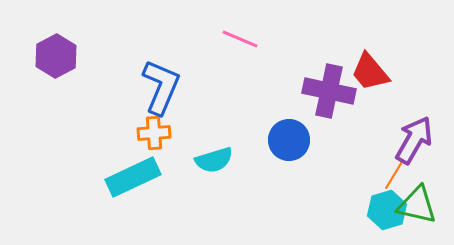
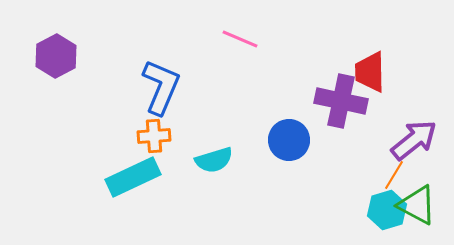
red trapezoid: rotated 39 degrees clockwise
purple cross: moved 12 px right, 10 px down
orange cross: moved 3 px down
purple arrow: rotated 21 degrees clockwise
green triangle: rotated 15 degrees clockwise
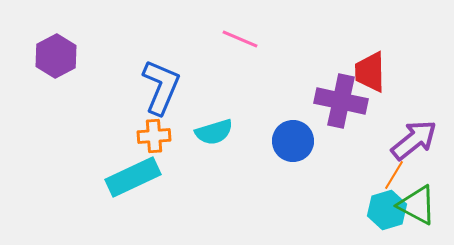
blue circle: moved 4 px right, 1 px down
cyan semicircle: moved 28 px up
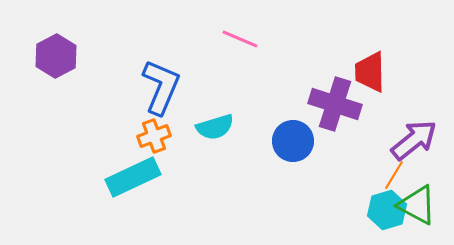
purple cross: moved 6 px left, 3 px down; rotated 6 degrees clockwise
cyan semicircle: moved 1 px right, 5 px up
orange cross: rotated 16 degrees counterclockwise
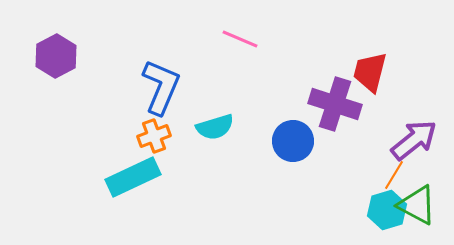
red trapezoid: rotated 15 degrees clockwise
